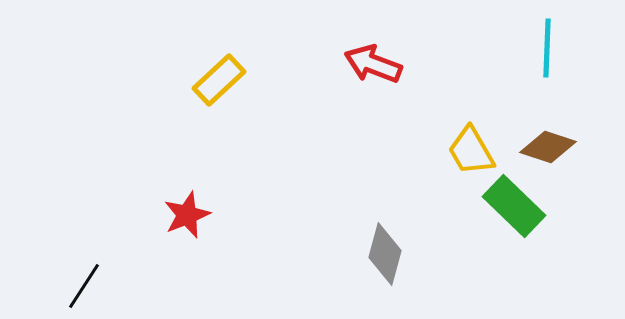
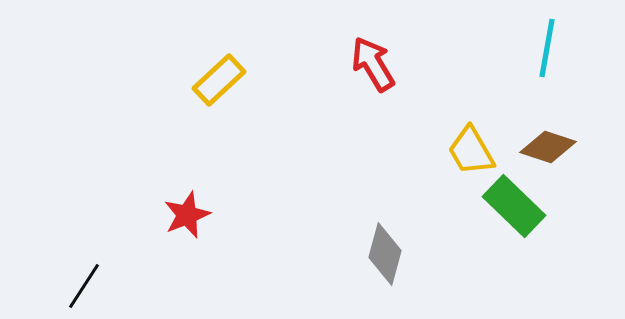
cyan line: rotated 8 degrees clockwise
red arrow: rotated 38 degrees clockwise
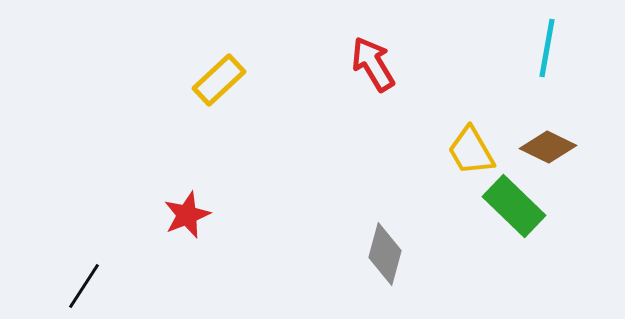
brown diamond: rotated 8 degrees clockwise
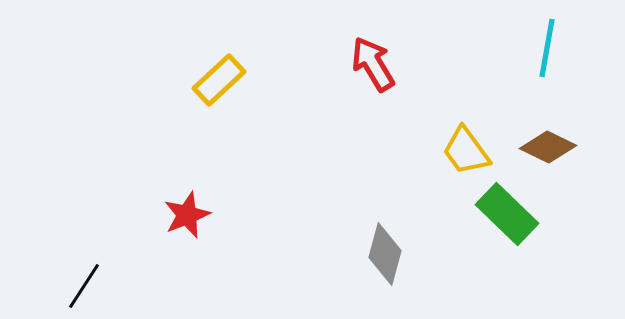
yellow trapezoid: moved 5 px left; rotated 6 degrees counterclockwise
green rectangle: moved 7 px left, 8 px down
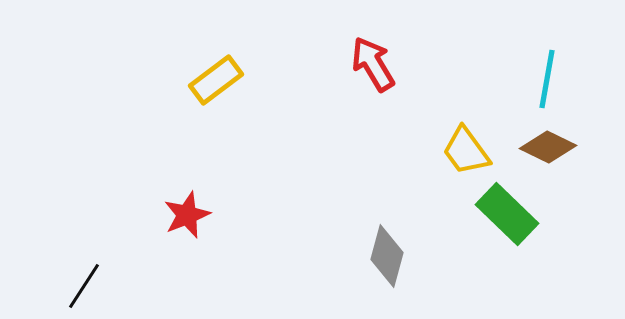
cyan line: moved 31 px down
yellow rectangle: moved 3 px left; rotated 6 degrees clockwise
gray diamond: moved 2 px right, 2 px down
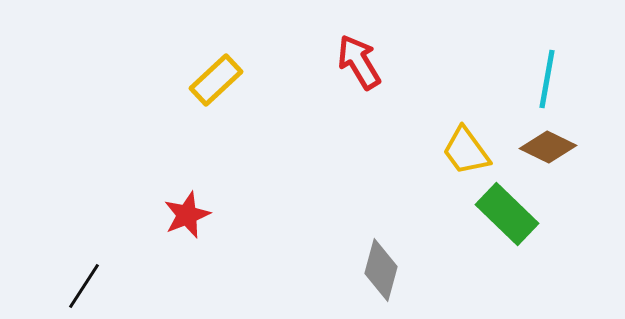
red arrow: moved 14 px left, 2 px up
yellow rectangle: rotated 6 degrees counterclockwise
gray diamond: moved 6 px left, 14 px down
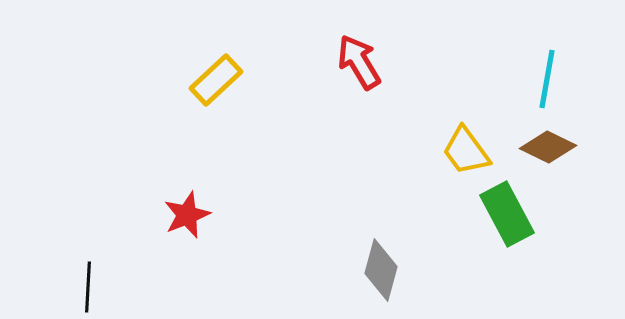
green rectangle: rotated 18 degrees clockwise
black line: moved 4 px right, 1 px down; rotated 30 degrees counterclockwise
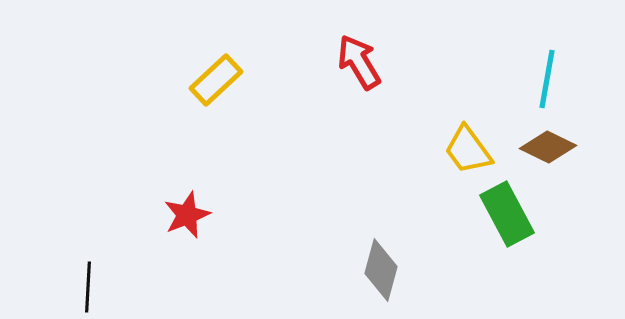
yellow trapezoid: moved 2 px right, 1 px up
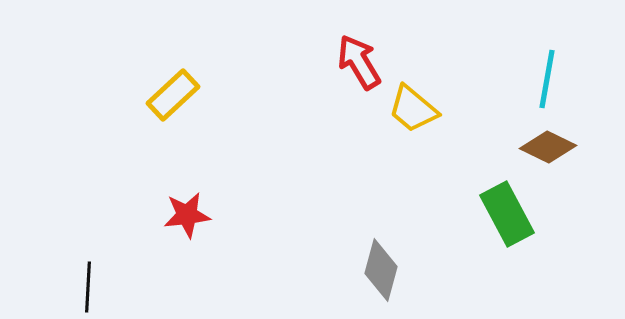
yellow rectangle: moved 43 px left, 15 px down
yellow trapezoid: moved 55 px left, 41 px up; rotated 14 degrees counterclockwise
red star: rotated 15 degrees clockwise
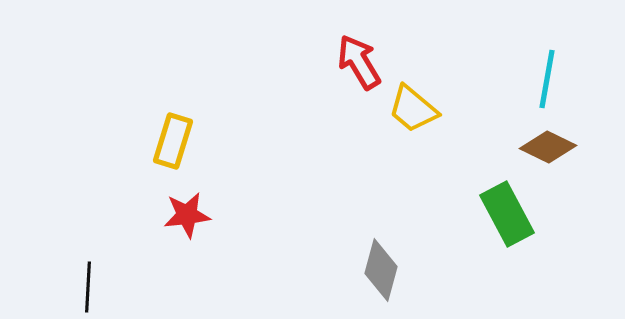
yellow rectangle: moved 46 px down; rotated 30 degrees counterclockwise
